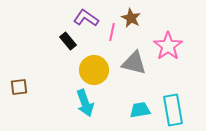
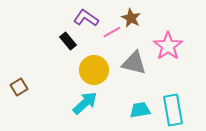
pink line: rotated 48 degrees clockwise
brown square: rotated 24 degrees counterclockwise
cyan arrow: rotated 112 degrees counterclockwise
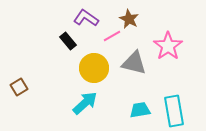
brown star: moved 2 px left, 1 px down
pink line: moved 4 px down
yellow circle: moved 2 px up
cyan rectangle: moved 1 px right, 1 px down
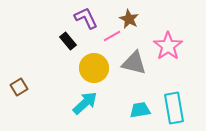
purple L-shape: rotated 30 degrees clockwise
cyan rectangle: moved 3 px up
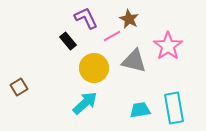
gray triangle: moved 2 px up
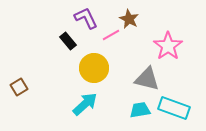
pink line: moved 1 px left, 1 px up
gray triangle: moved 13 px right, 18 px down
cyan arrow: moved 1 px down
cyan rectangle: rotated 60 degrees counterclockwise
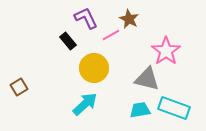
pink star: moved 2 px left, 5 px down
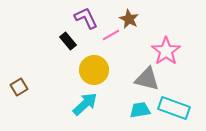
yellow circle: moved 2 px down
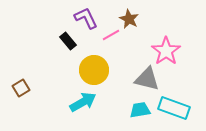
brown square: moved 2 px right, 1 px down
cyan arrow: moved 2 px left, 2 px up; rotated 12 degrees clockwise
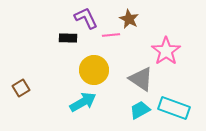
pink line: rotated 24 degrees clockwise
black rectangle: moved 3 px up; rotated 48 degrees counterclockwise
gray triangle: moved 6 px left; rotated 20 degrees clockwise
cyan trapezoid: rotated 20 degrees counterclockwise
